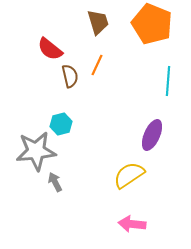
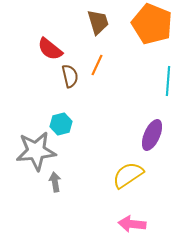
yellow semicircle: moved 1 px left
gray arrow: rotated 18 degrees clockwise
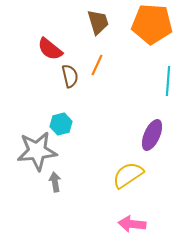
orange pentagon: rotated 18 degrees counterclockwise
gray star: moved 1 px right
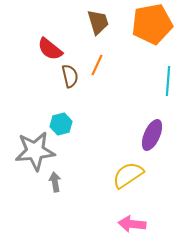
orange pentagon: rotated 15 degrees counterclockwise
gray star: moved 2 px left
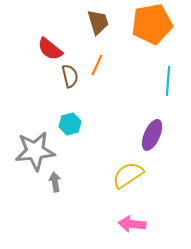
cyan hexagon: moved 9 px right
